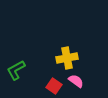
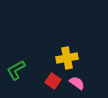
pink semicircle: moved 1 px right, 2 px down
red square: moved 1 px left, 5 px up
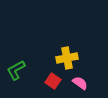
pink semicircle: moved 3 px right
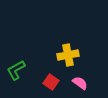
yellow cross: moved 1 px right, 3 px up
red square: moved 2 px left, 1 px down
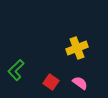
yellow cross: moved 9 px right, 7 px up; rotated 10 degrees counterclockwise
green L-shape: rotated 15 degrees counterclockwise
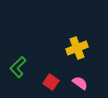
green L-shape: moved 2 px right, 3 px up
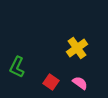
yellow cross: rotated 15 degrees counterclockwise
green L-shape: moved 1 px left; rotated 20 degrees counterclockwise
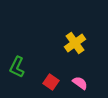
yellow cross: moved 2 px left, 5 px up
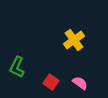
yellow cross: moved 1 px left, 3 px up
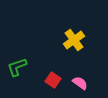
green L-shape: rotated 45 degrees clockwise
red square: moved 2 px right, 2 px up
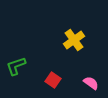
green L-shape: moved 1 px left, 1 px up
pink semicircle: moved 11 px right
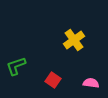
pink semicircle: rotated 28 degrees counterclockwise
